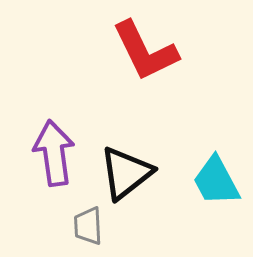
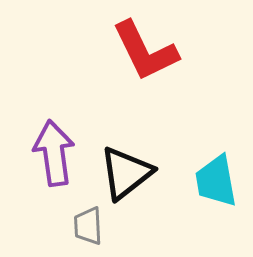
cyan trapezoid: rotated 18 degrees clockwise
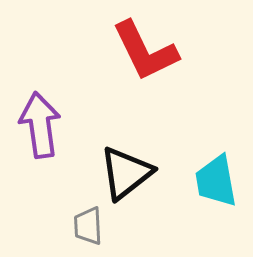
purple arrow: moved 14 px left, 28 px up
